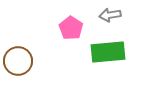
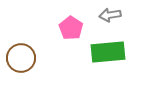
brown circle: moved 3 px right, 3 px up
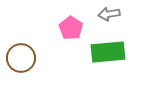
gray arrow: moved 1 px left, 1 px up
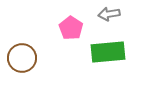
brown circle: moved 1 px right
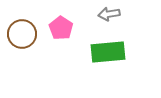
pink pentagon: moved 10 px left
brown circle: moved 24 px up
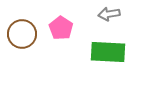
green rectangle: rotated 8 degrees clockwise
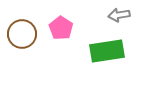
gray arrow: moved 10 px right, 1 px down
green rectangle: moved 1 px left, 1 px up; rotated 12 degrees counterclockwise
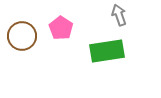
gray arrow: rotated 80 degrees clockwise
brown circle: moved 2 px down
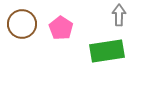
gray arrow: rotated 20 degrees clockwise
brown circle: moved 12 px up
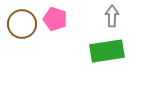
gray arrow: moved 7 px left, 1 px down
pink pentagon: moved 6 px left, 9 px up; rotated 15 degrees counterclockwise
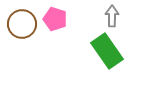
green rectangle: rotated 64 degrees clockwise
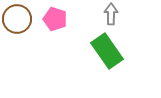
gray arrow: moved 1 px left, 2 px up
brown circle: moved 5 px left, 5 px up
